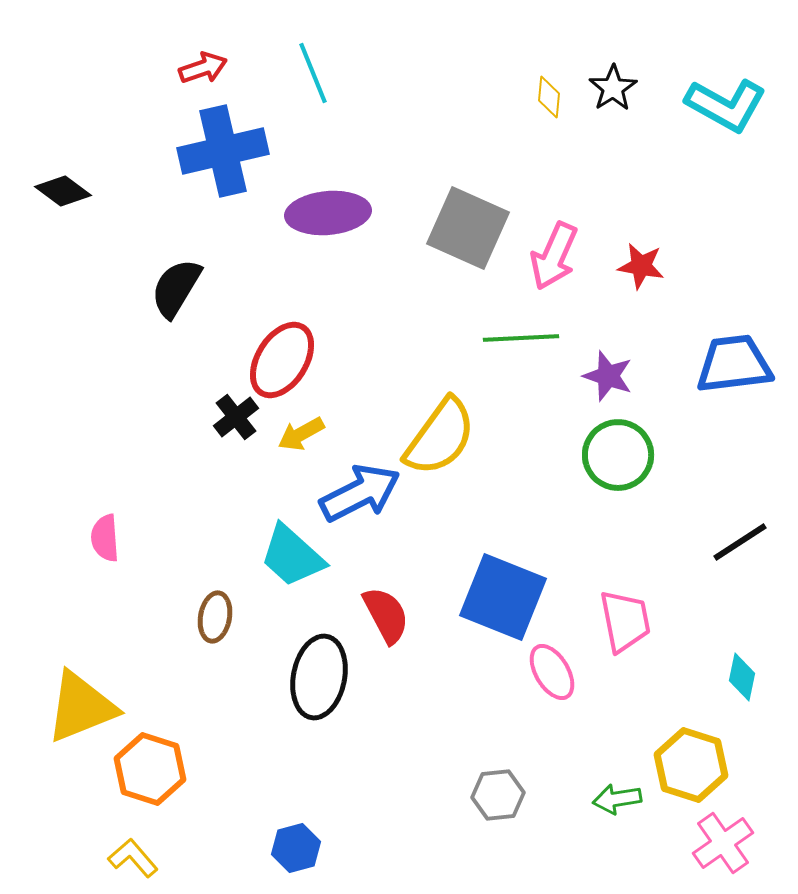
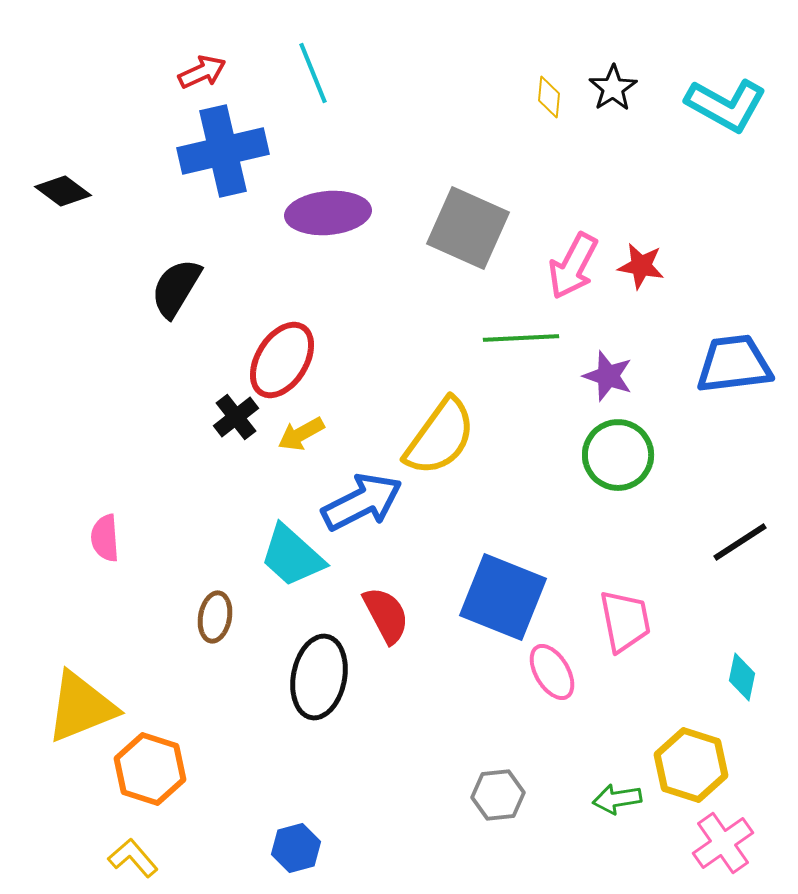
red arrow: moved 1 px left, 4 px down; rotated 6 degrees counterclockwise
pink arrow: moved 19 px right, 10 px down; rotated 4 degrees clockwise
blue arrow: moved 2 px right, 9 px down
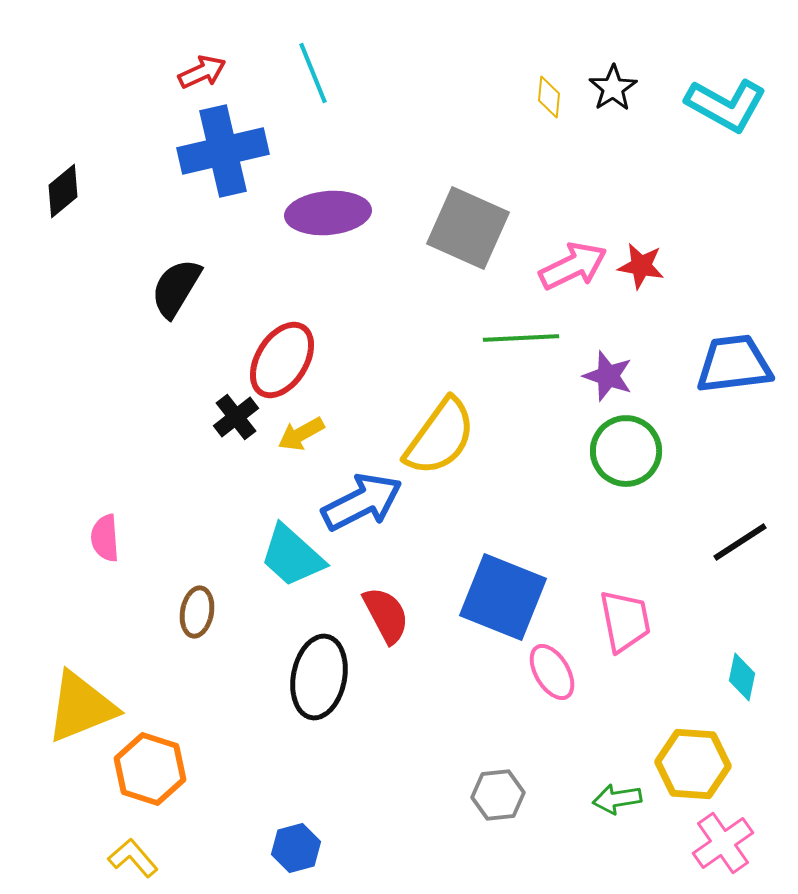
black diamond: rotated 76 degrees counterclockwise
pink arrow: rotated 144 degrees counterclockwise
green circle: moved 8 px right, 4 px up
brown ellipse: moved 18 px left, 5 px up
yellow hexagon: moved 2 px right, 1 px up; rotated 14 degrees counterclockwise
